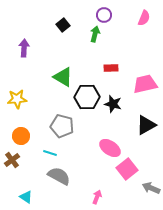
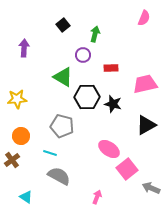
purple circle: moved 21 px left, 40 px down
pink ellipse: moved 1 px left, 1 px down
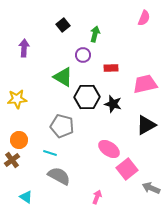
orange circle: moved 2 px left, 4 px down
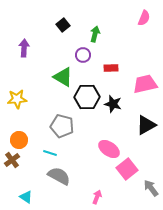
gray arrow: rotated 30 degrees clockwise
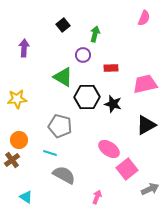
gray pentagon: moved 2 px left
gray semicircle: moved 5 px right, 1 px up
gray arrow: moved 1 px left, 1 px down; rotated 102 degrees clockwise
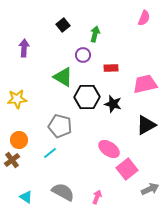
cyan line: rotated 56 degrees counterclockwise
gray semicircle: moved 1 px left, 17 px down
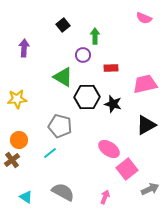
pink semicircle: rotated 91 degrees clockwise
green arrow: moved 2 px down; rotated 14 degrees counterclockwise
pink arrow: moved 8 px right
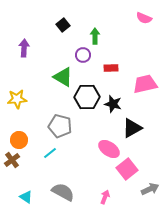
black triangle: moved 14 px left, 3 px down
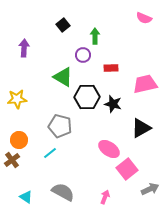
black triangle: moved 9 px right
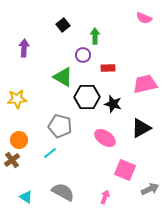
red rectangle: moved 3 px left
pink ellipse: moved 4 px left, 11 px up
pink square: moved 2 px left, 1 px down; rotated 30 degrees counterclockwise
